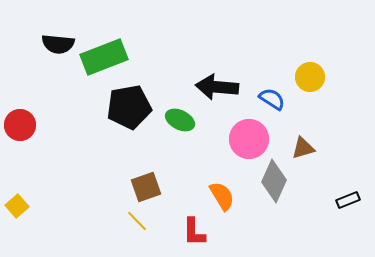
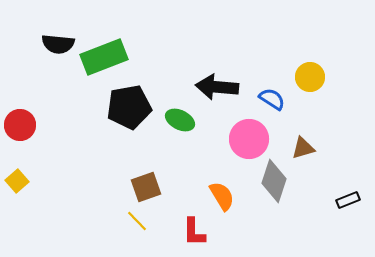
gray diamond: rotated 6 degrees counterclockwise
yellow square: moved 25 px up
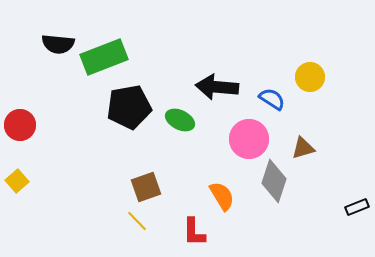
black rectangle: moved 9 px right, 7 px down
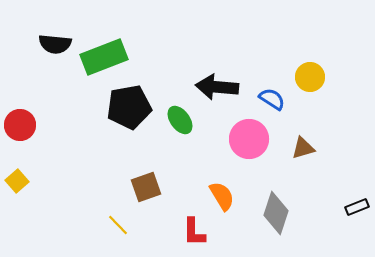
black semicircle: moved 3 px left
green ellipse: rotated 28 degrees clockwise
gray diamond: moved 2 px right, 32 px down
yellow line: moved 19 px left, 4 px down
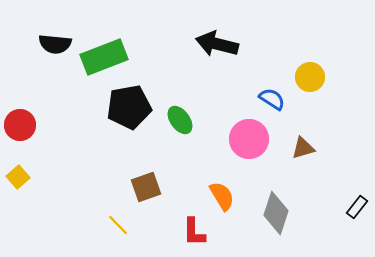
black arrow: moved 43 px up; rotated 9 degrees clockwise
yellow square: moved 1 px right, 4 px up
black rectangle: rotated 30 degrees counterclockwise
